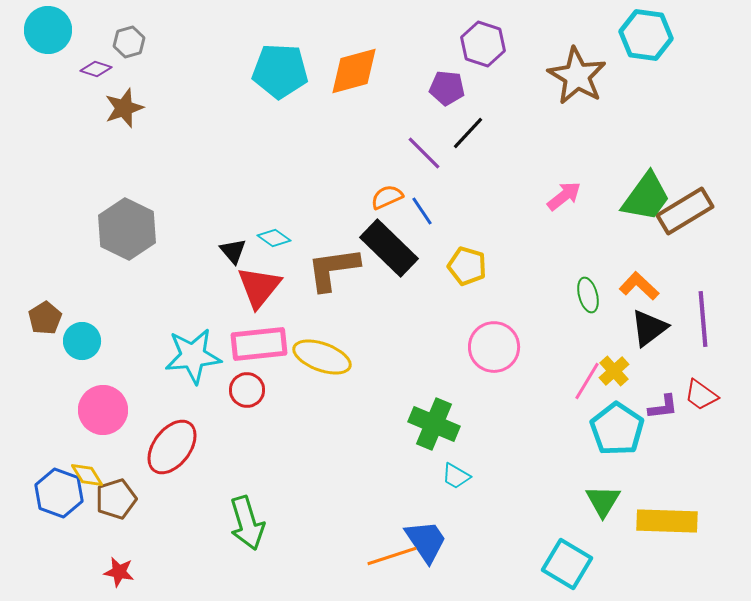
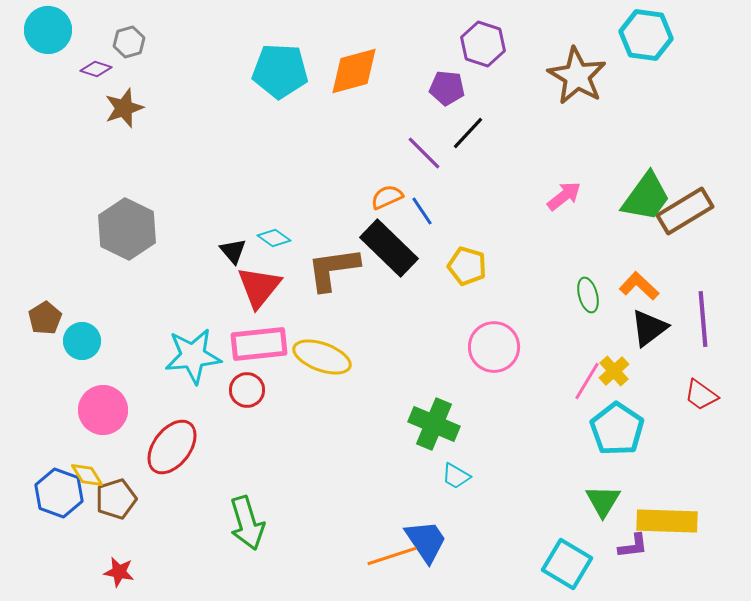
purple L-shape at (663, 407): moved 30 px left, 139 px down
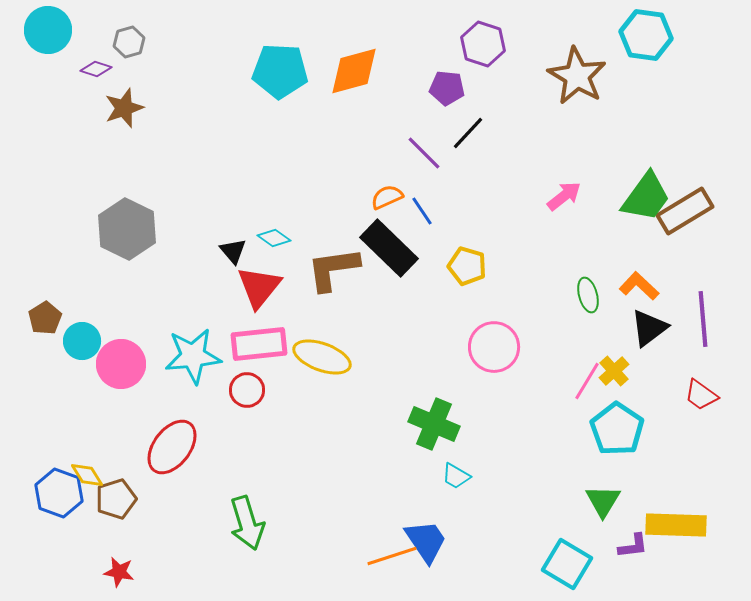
pink circle at (103, 410): moved 18 px right, 46 px up
yellow rectangle at (667, 521): moved 9 px right, 4 px down
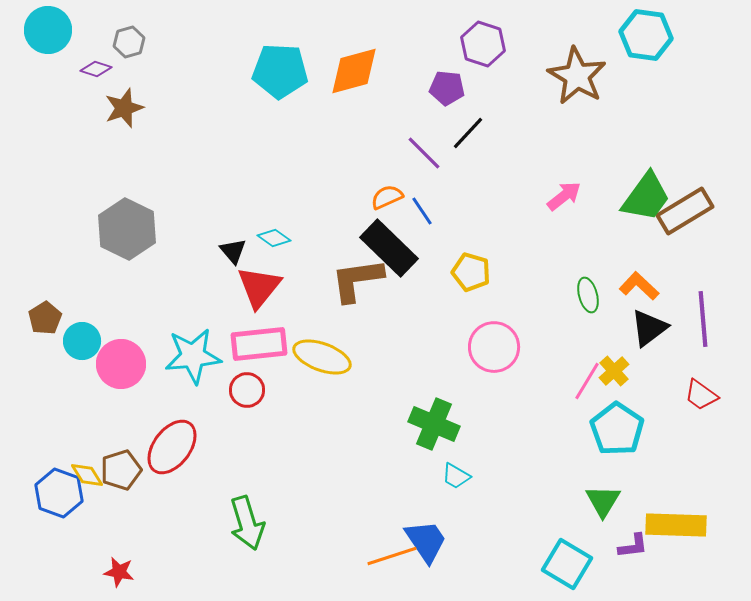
yellow pentagon at (467, 266): moved 4 px right, 6 px down
brown L-shape at (333, 269): moved 24 px right, 11 px down
brown pentagon at (116, 499): moved 5 px right, 29 px up
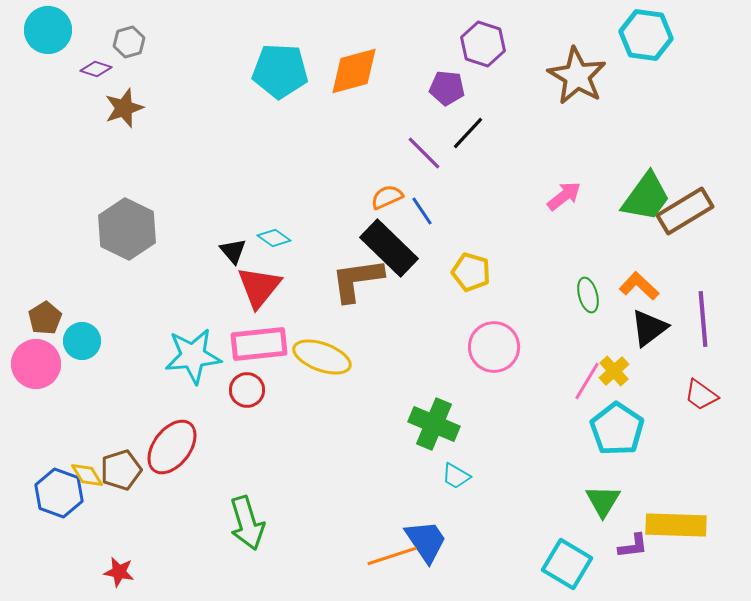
pink circle at (121, 364): moved 85 px left
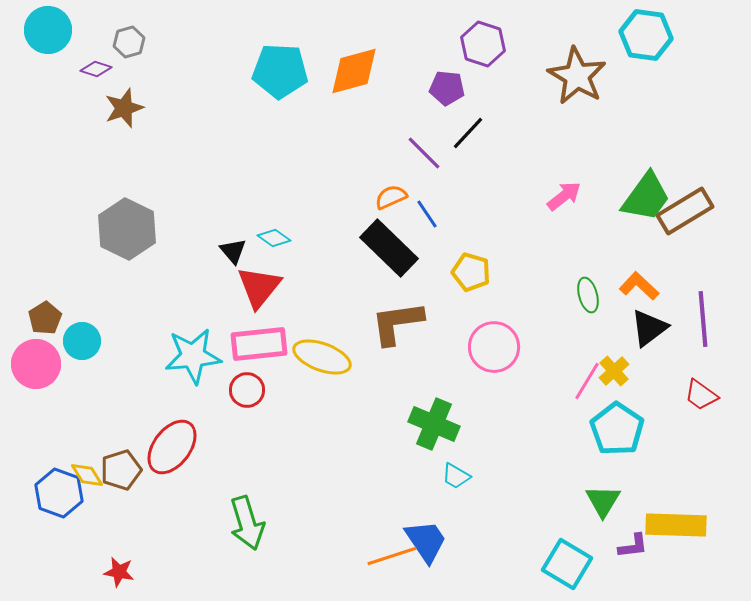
orange semicircle at (387, 197): moved 4 px right
blue line at (422, 211): moved 5 px right, 3 px down
brown L-shape at (357, 280): moved 40 px right, 43 px down
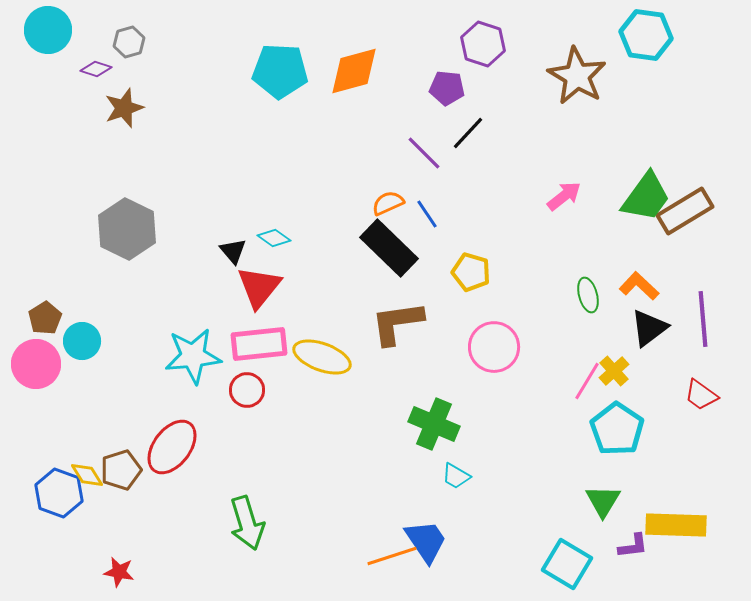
orange semicircle at (391, 197): moved 3 px left, 6 px down
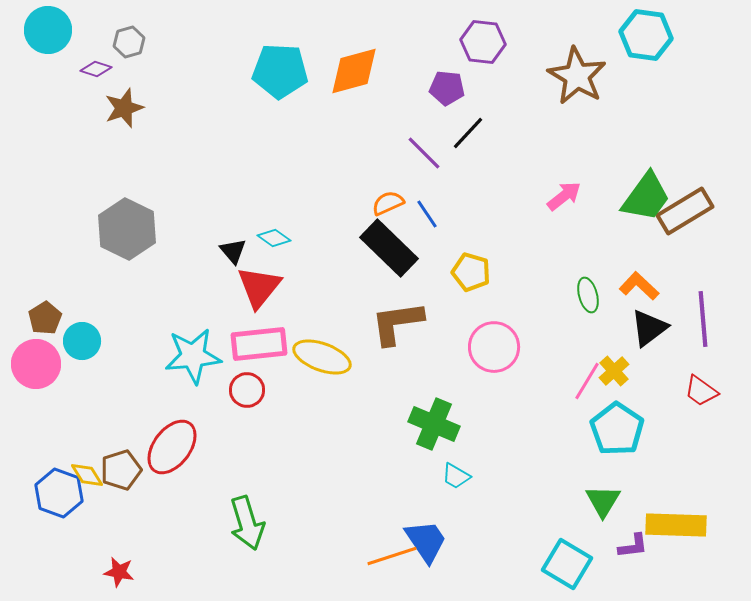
purple hexagon at (483, 44): moved 2 px up; rotated 12 degrees counterclockwise
red trapezoid at (701, 395): moved 4 px up
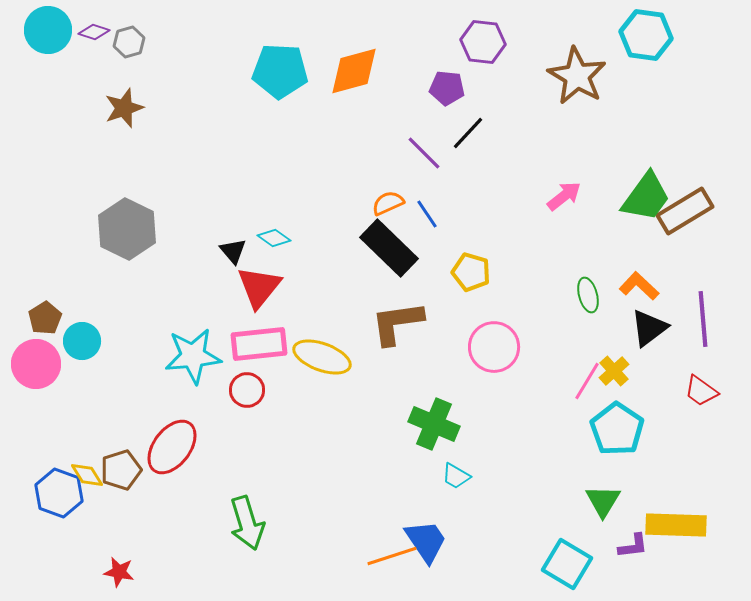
purple diamond at (96, 69): moved 2 px left, 37 px up
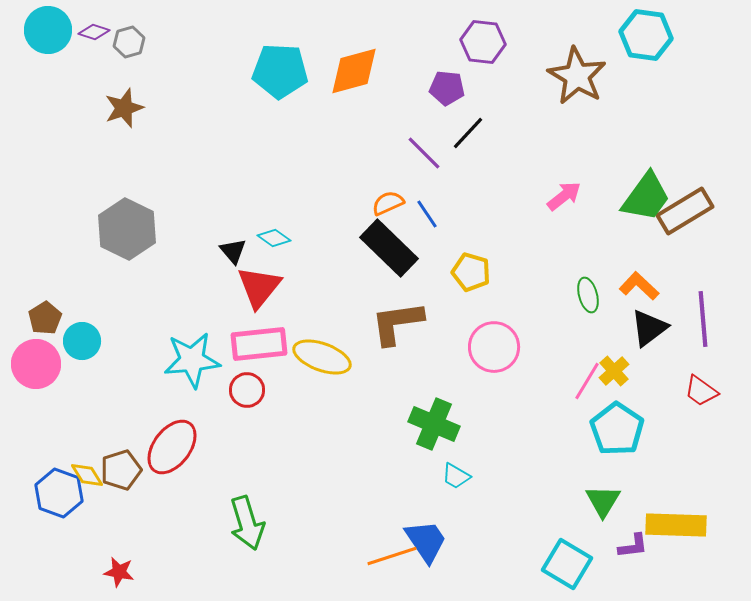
cyan star at (193, 356): moved 1 px left, 4 px down
